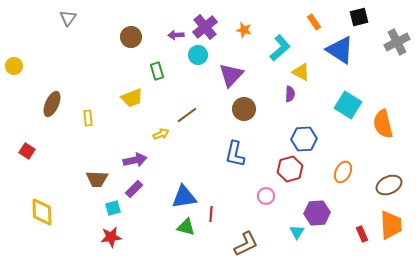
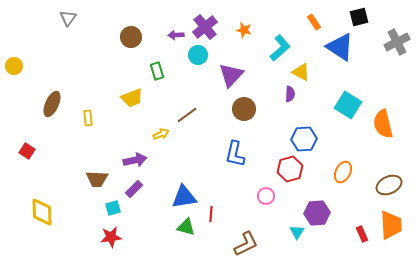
blue triangle at (340, 50): moved 3 px up
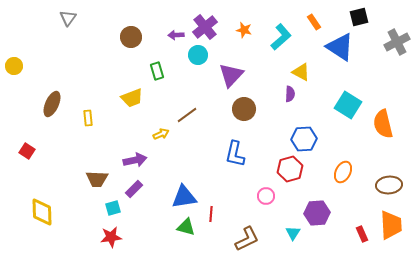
cyan L-shape at (280, 48): moved 1 px right, 11 px up
brown ellipse at (389, 185): rotated 20 degrees clockwise
cyan triangle at (297, 232): moved 4 px left, 1 px down
brown L-shape at (246, 244): moved 1 px right, 5 px up
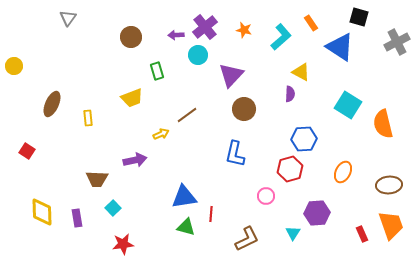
black square at (359, 17): rotated 30 degrees clockwise
orange rectangle at (314, 22): moved 3 px left, 1 px down
purple rectangle at (134, 189): moved 57 px left, 29 px down; rotated 54 degrees counterclockwise
cyan square at (113, 208): rotated 28 degrees counterclockwise
orange trapezoid at (391, 225): rotated 16 degrees counterclockwise
red star at (111, 237): moved 12 px right, 7 px down
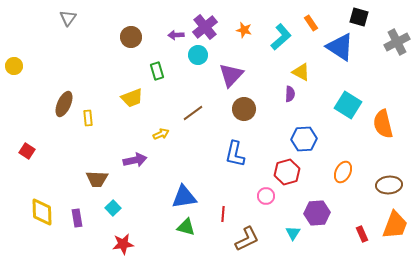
brown ellipse at (52, 104): moved 12 px right
brown line at (187, 115): moved 6 px right, 2 px up
red hexagon at (290, 169): moved 3 px left, 3 px down
red line at (211, 214): moved 12 px right
orange trapezoid at (391, 225): moved 4 px right; rotated 40 degrees clockwise
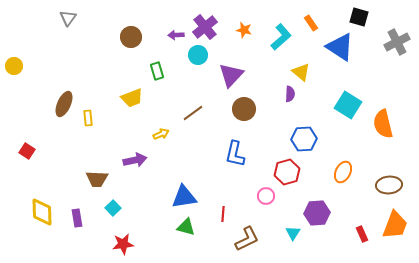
yellow triangle at (301, 72): rotated 12 degrees clockwise
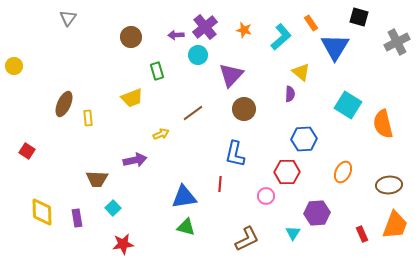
blue triangle at (340, 47): moved 5 px left; rotated 28 degrees clockwise
red hexagon at (287, 172): rotated 15 degrees clockwise
red line at (223, 214): moved 3 px left, 30 px up
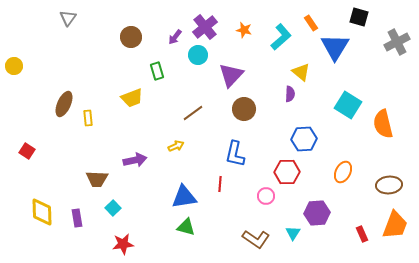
purple arrow at (176, 35): moved 1 px left, 2 px down; rotated 49 degrees counterclockwise
yellow arrow at (161, 134): moved 15 px right, 12 px down
brown L-shape at (247, 239): moved 9 px right; rotated 60 degrees clockwise
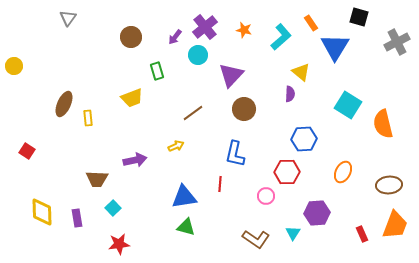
red star at (123, 244): moved 4 px left
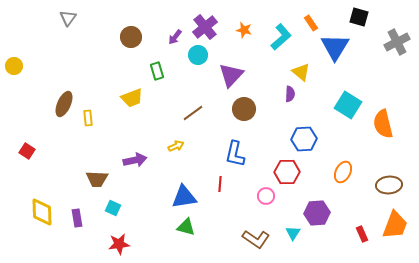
cyan square at (113, 208): rotated 21 degrees counterclockwise
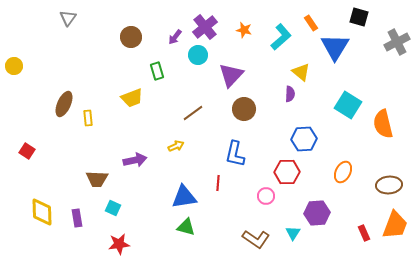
red line at (220, 184): moved 2 px left, 1 px up
red rectangle at (362, 234): moved 2 px right, 1 px up
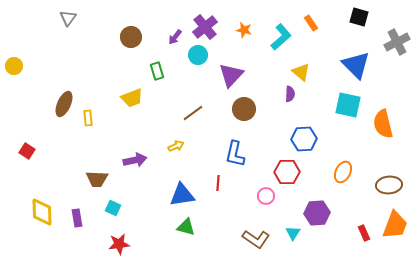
blue triangle at (335, 47): moved 21 px right, 18 px down; rotated 16 degrees counterclockwise
cyan square at (348, 105): rotated 20 degrees counterclockwise
blue triangle at (184, 197): moved 2 px left, 2 px up
